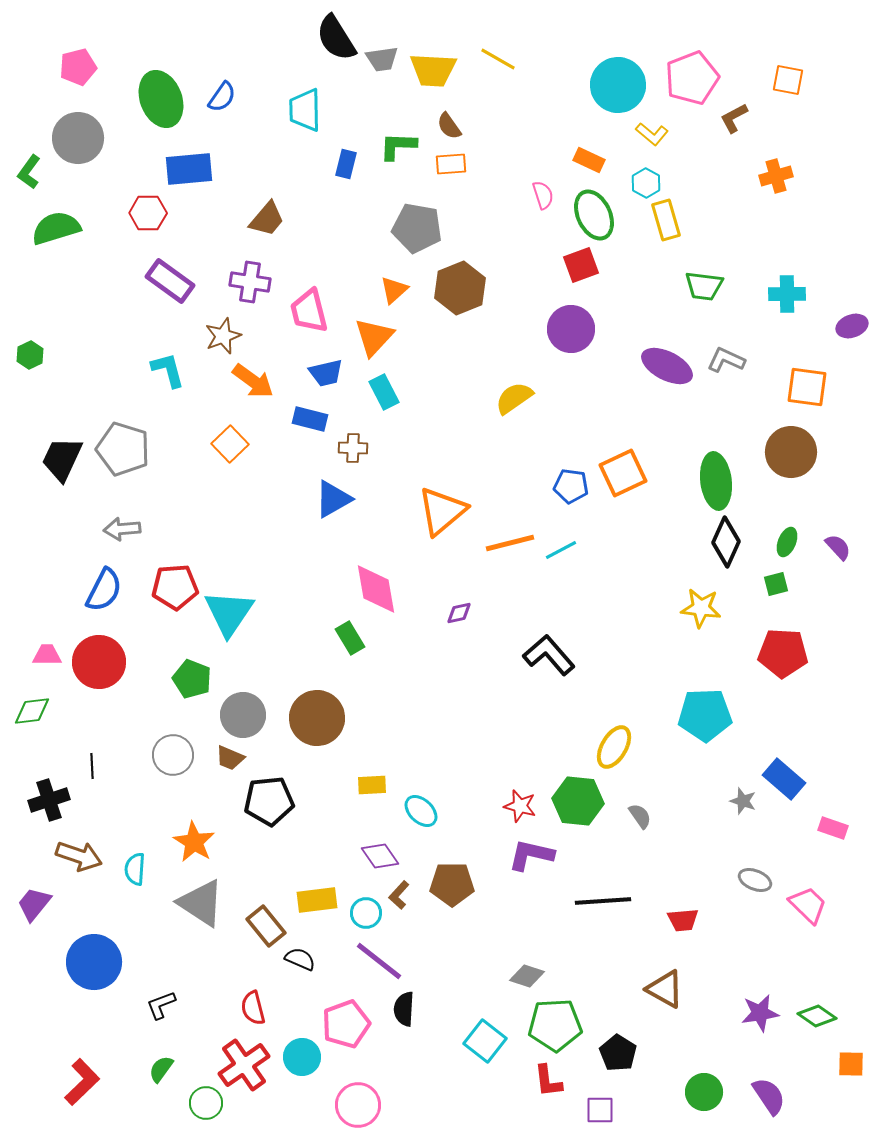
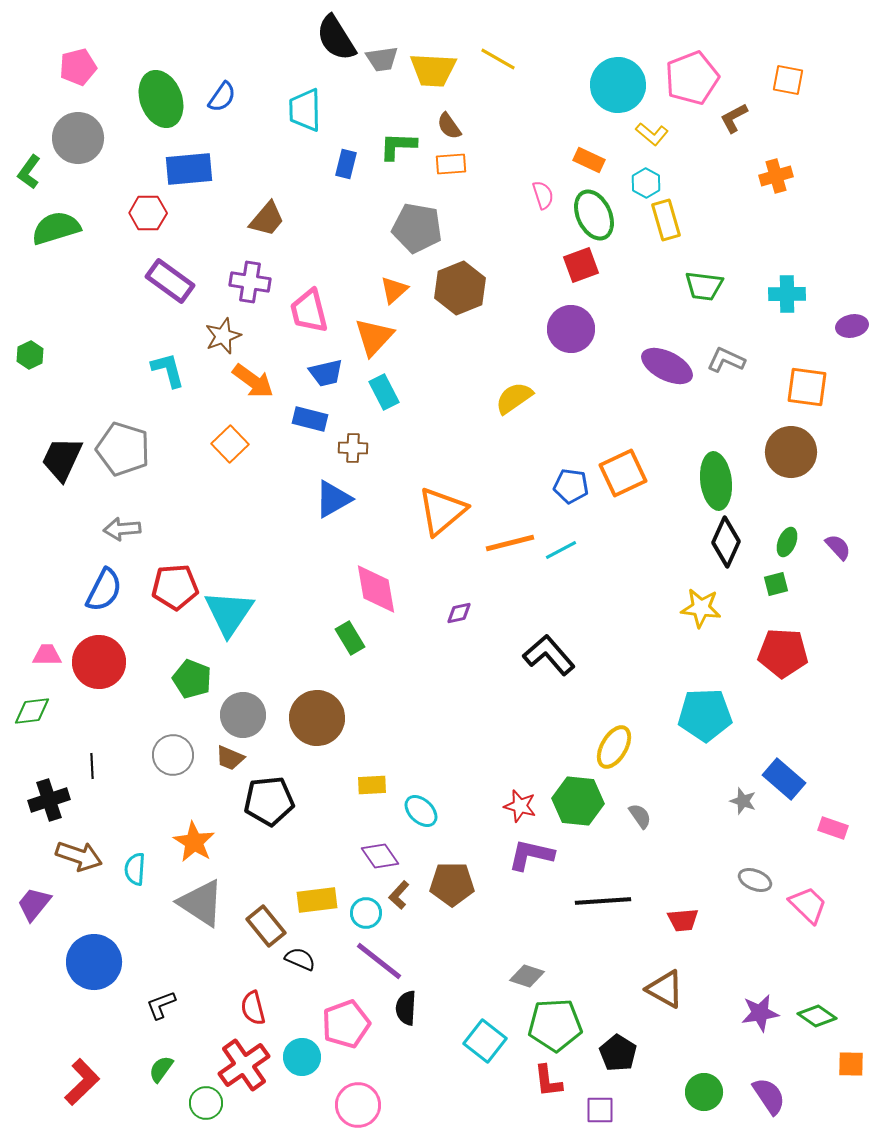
purple ellipse at (852, 326): rotated 8 degrees clockwise
black semicircle at (404, 1009): moved 2 px right, 1 px up
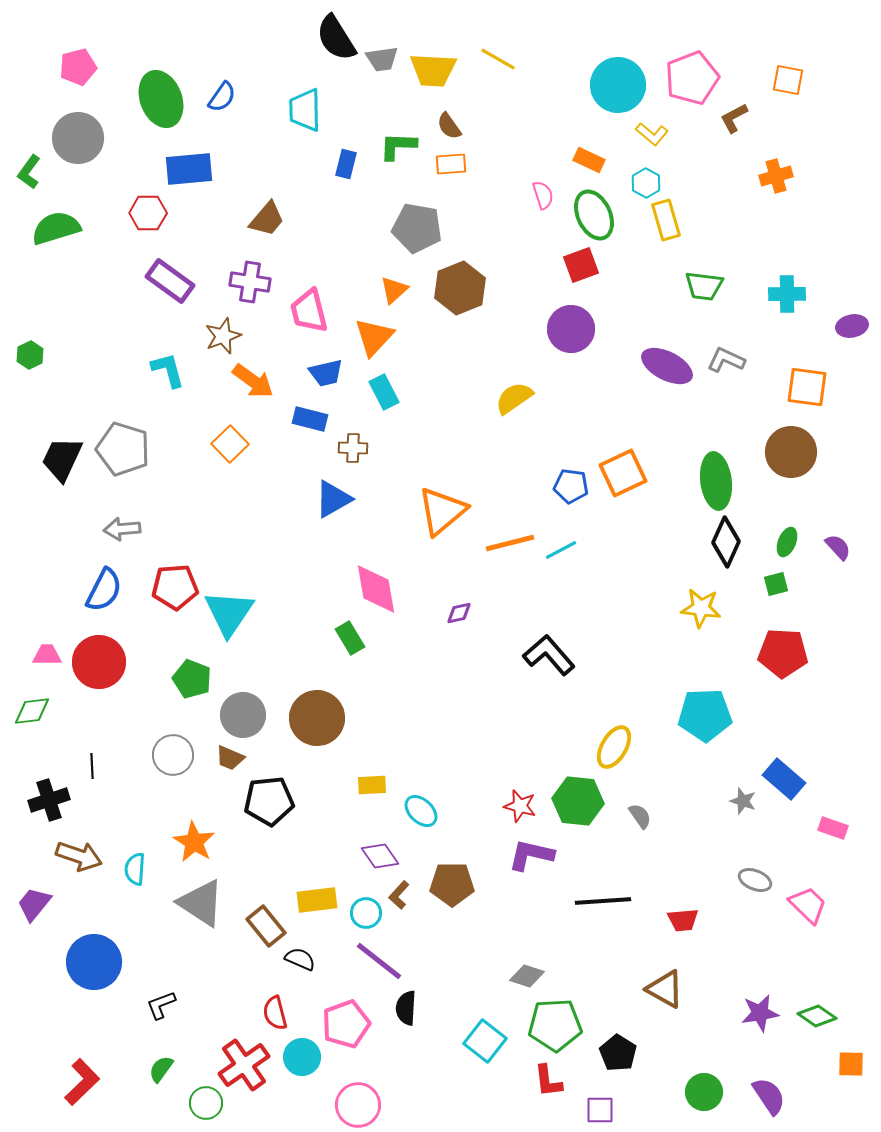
red semicircle at (253, 1008): moved 22 px right, 5 px down
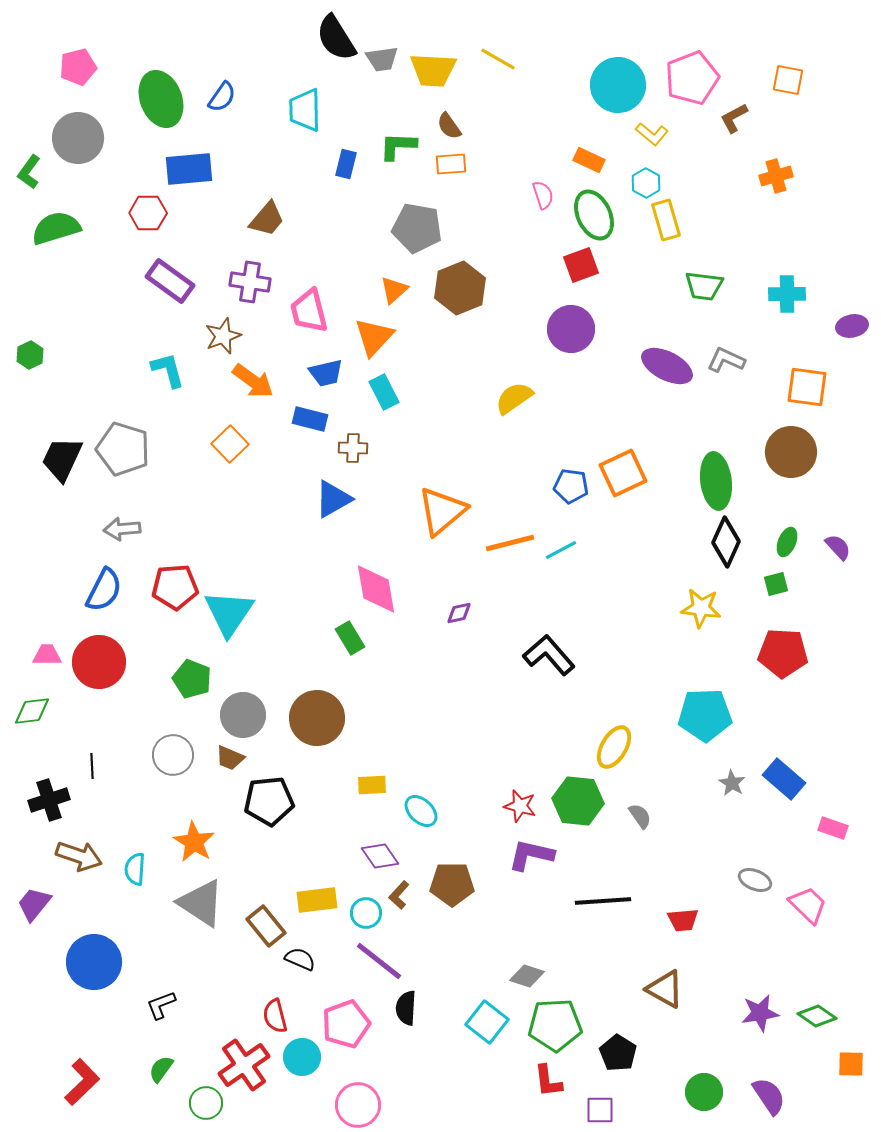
gray star at (743, 801): moved 11 px left, 18 px up; rotated 12 degrees clockwise
red semicircle at (275, 1013): moved 3 px down
cyan square at (485, 1041): moved 2 px right, 19 px up
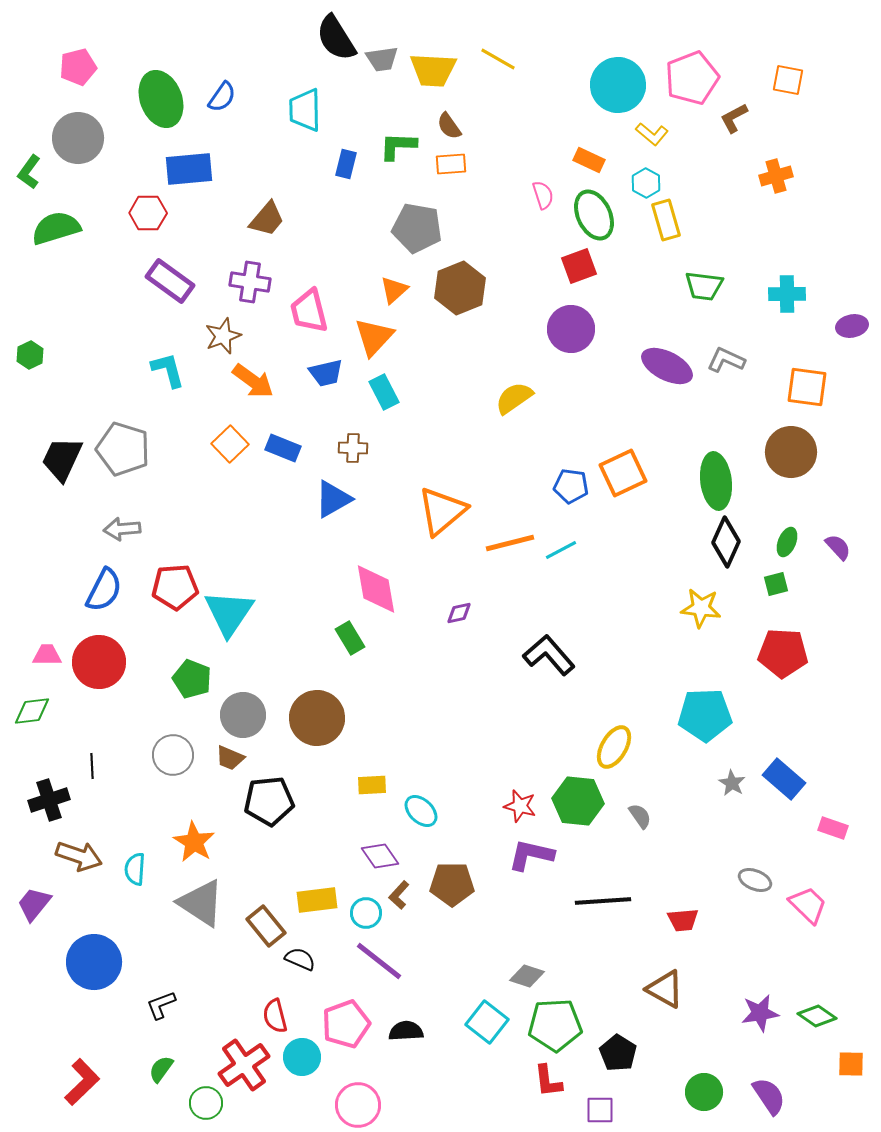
red square at (581, 265): moved 2 px left, 1 px down
blue rectangle at (310, 419): moved 27 px left, 29 px down; rotated 8 degrees clockwise
black semicircle at (406, 1008): moved 23 px down; rotated 84 degrees clockwise
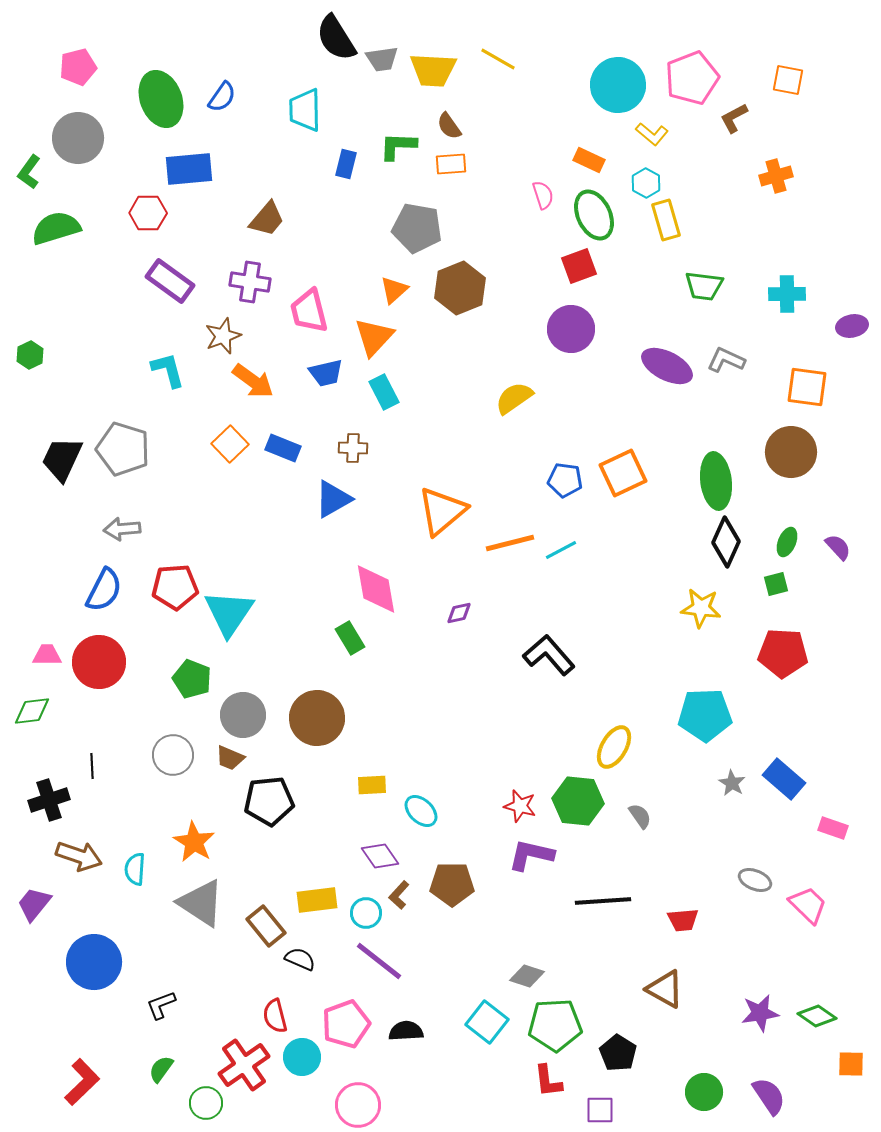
blue pentagon at (571, 486): moved 6 px left, 6 px up
